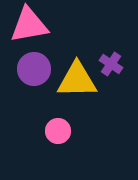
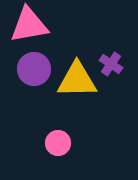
pink circle: moved 12 px down
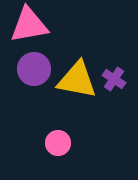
purple cross: moved 3 px right, 15 px down
yellow triangle: rotated 12 degrees clockwise
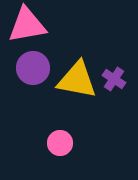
pink triangle: moved 2 px left
purple circle: moved 1 px left, 1 px up
pink circle: moved 2 px right
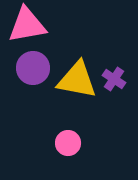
pink circle: moved 8 px right
